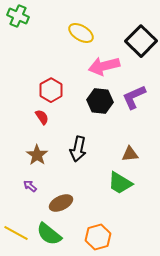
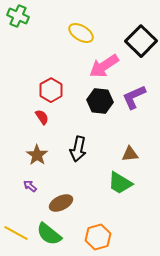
pink arrow: rotated 20 degrees counterclockwise
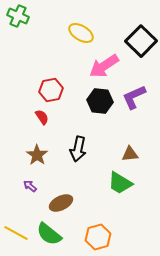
red hexagon: rotated 20 degrees clockwise
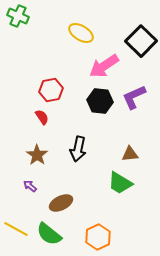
yellow line: moved 4 px up
orange hexagon: rotated 10 degrees counterclockwise
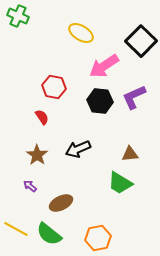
red hexagon: moved 3 px right, 3 px up; rotated 20 degrees clockwise
black arrow: rotated 55 degrees clockwise
orange hexagon: moved 1 px down; rotated 15 degrees clockwise
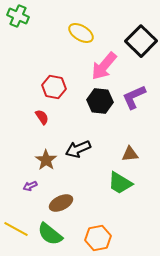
pink arrow: rotated 16 degrees counterclockwise
brown star: moved 9 px right, 5 px down
purple arrow: rotated 64 degrees counterclockwise
green semicircle: moved 1 px right
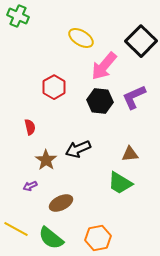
yellow ellipse: moved 5 px down
red hexagon: rotated 20 degrees clockwise
red semicircle: moved 12 px left, 10 px down; rotated 21 degrees clockwise
green semicircle: moved 1 px right, 4 px down
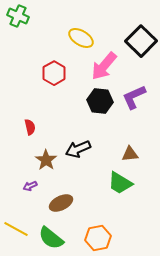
red hexagon: moved 14 px up
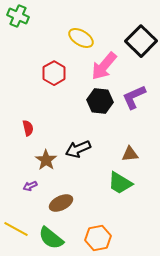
red semicircle: moved 2 px left, 1 px down
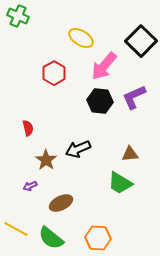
orange hexagon: rotated 15 degrees clockwise
